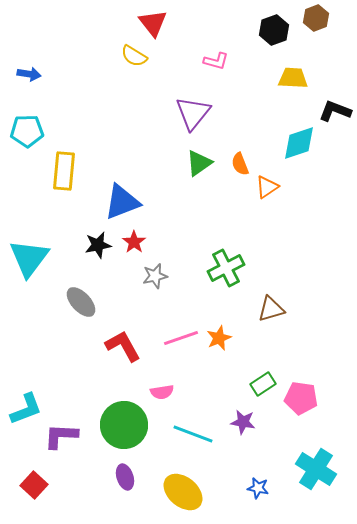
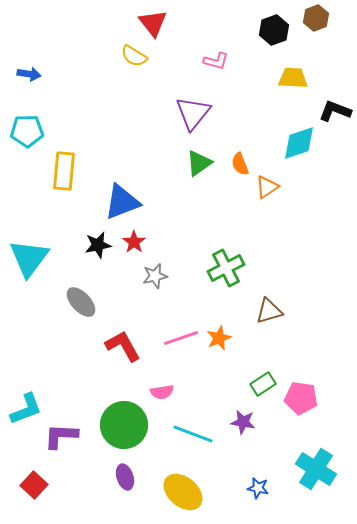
brown triangle: moved 2 px left, 2 px down
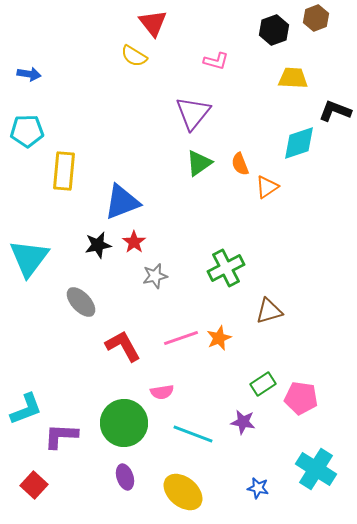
green circle: moved 2 px up
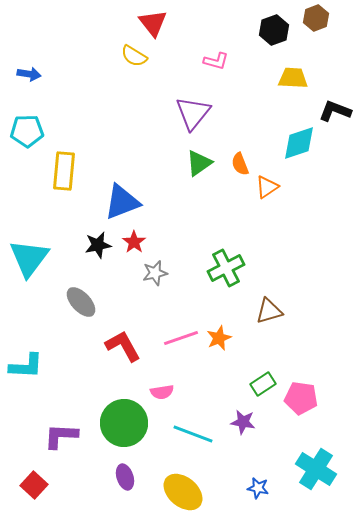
gray star: moved 3 px up
cyan L-shape: moved 43 px up; rotated 24 degrees clockwise
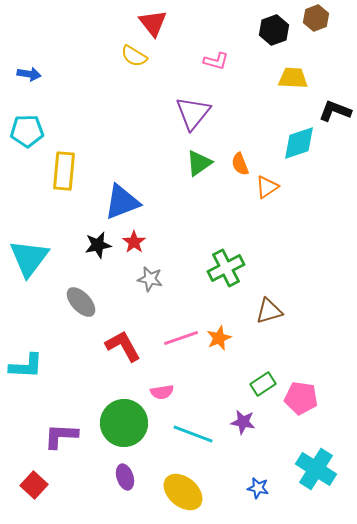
gray star: moved 5 px left, 6 px down; rotated 25 degrees clockwise
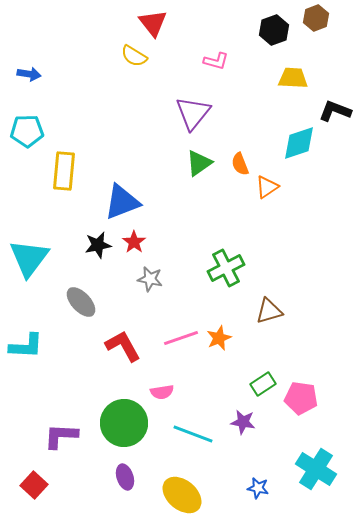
cyan L-shape: moved 20 px up
yellow ellipse: moved 1 px left, 3 px down
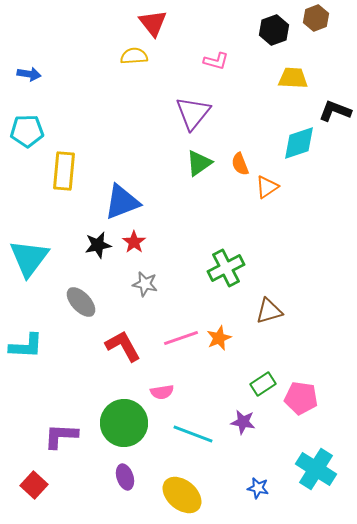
yellow semicircle: rotated 144 degrees clockwise
gray star: moved 5 px left, 5 px down
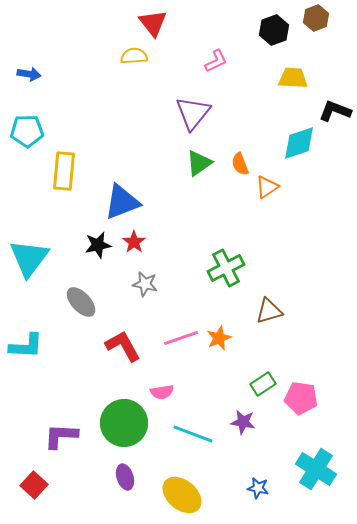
pink L-shape: rotated 40 degrees counterclockwise
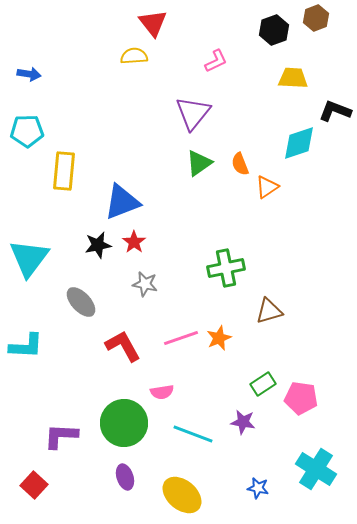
green cross: rotated 15 degrees clockwise
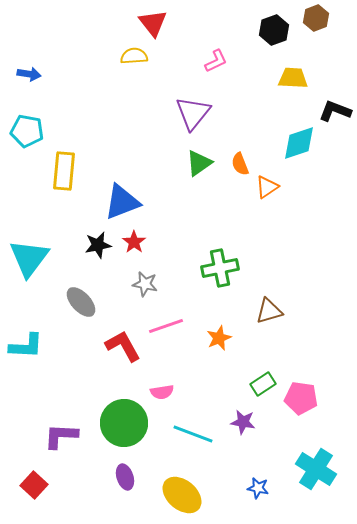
cyan pentagon: rotated 12 degrees clockwise
green cross: moved 6 px left
pink line: moved 15 px left, 12 px up
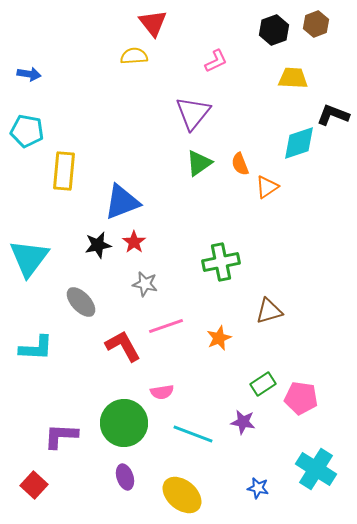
brown hexagon: moved 6 px down
black L-shape: moved 2 px left, 4 px down
green cross: moved 1 px right, 6 px up
cyan L-shape: moved 10 px right, 2 px down
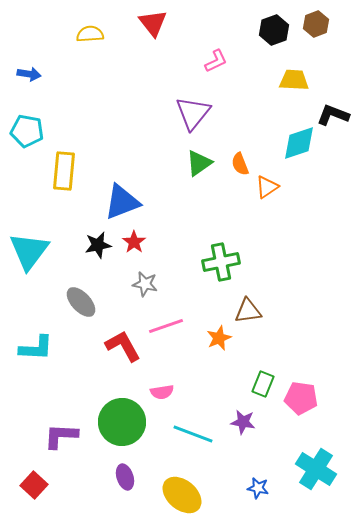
yellow semicircle: moved 44 px left, 22 px up
yellow trapezoid: moved 1 px right, 2 px down
cyan triangle: moved 7 px up
brown triangle: moved 21 px left; rotated 8 degrees clockwise
green rectangle: rotated 35 degrees counterclockwise
green circle: moved 2 px left, 1 px up
